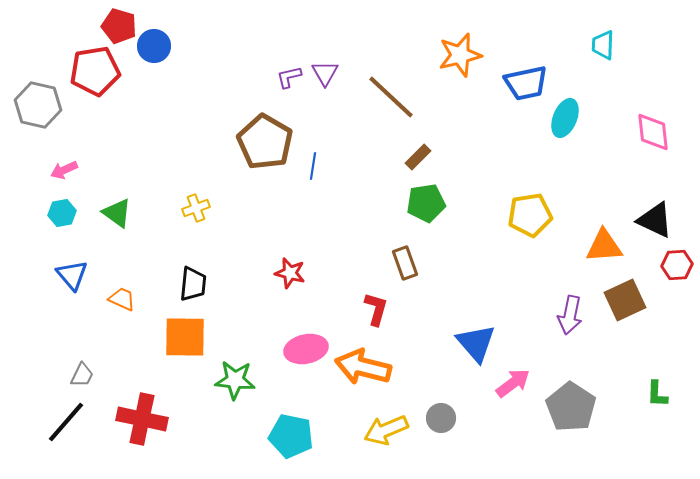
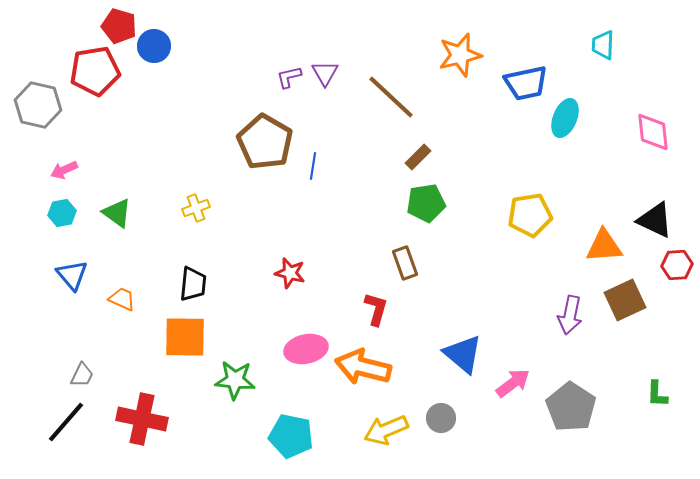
blue triangle at (476, 343): moved 13 px left, 11 px down; rotated 9 degrees counterclockwise
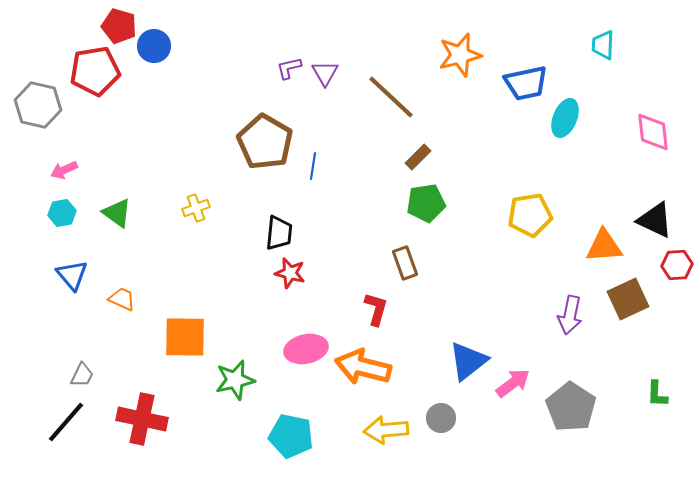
purple L-shape at (289, 77): moved 9 px up
black trapezoid at (193, 284): moved 86 px right, 51 px up
brown square at (625, 300): moved 3 px right, 1 px up
blue triangle at (463, 354): moved 5 px right, 7 px down; rotated 42 degrees clockwise
green star at (235, 380): rotated 18 degrees counterclockwise
yellow arrow at (386, 430): rotated 18 degrees clockwise
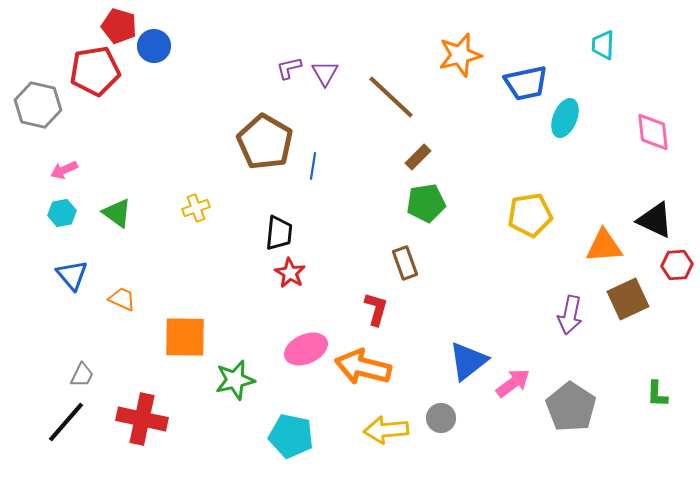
red star at (290, 273): rotated 16 degrees clockwise
pink ellipse at (306, 349): rotated 12 degrees counterclockwise
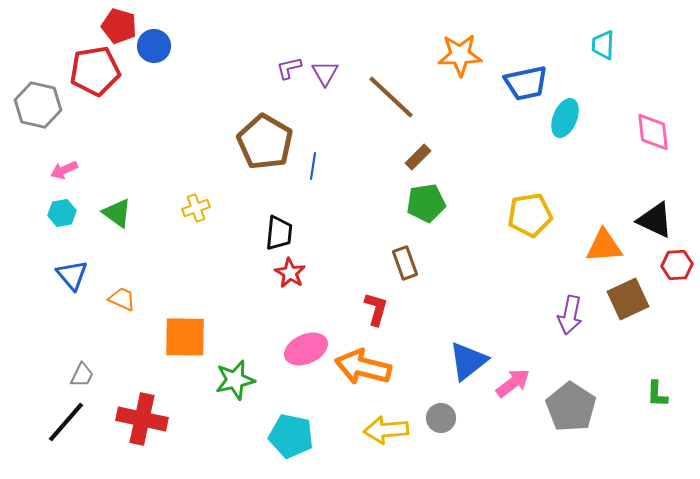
orange star at (460, 55): rotated 12 degrees clockwise
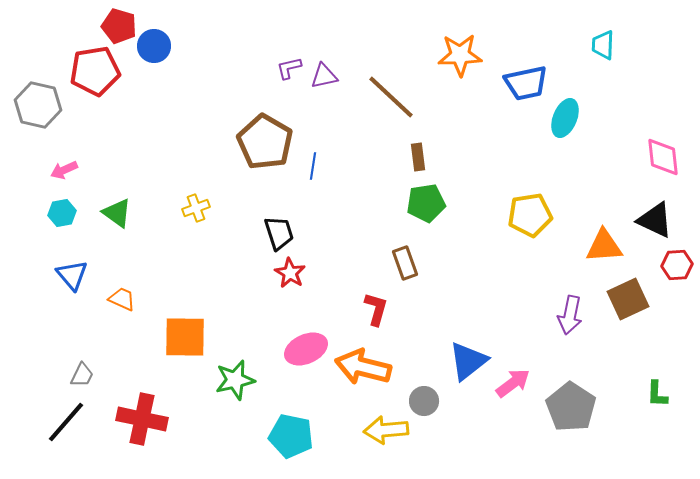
purple triangle at (325, 73): moved 1 px left, 3 px down; rotated 48 degrees clockwise
pink diamond at (653, 132): moved 10 px right, 25 px down
brown rectangle at (418, 157): rotated 52 degrees counterclockwise
black trapezoid at (279, 233): rotated 24 degrees counterclockwise
gray circle at (441, 418): moved 17 px left, 17 px up
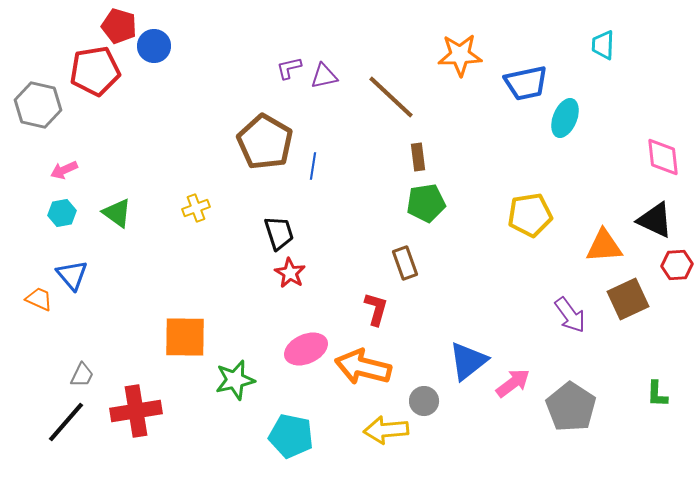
orange trapezoid at (122, 299): moved 83 px left
purple arrow at (570, 315): rotated 48 degrees counterclockwise
red cross at (142, 419): moved 6 px left, 8 px up; rotated 21 degrees counterclockwise
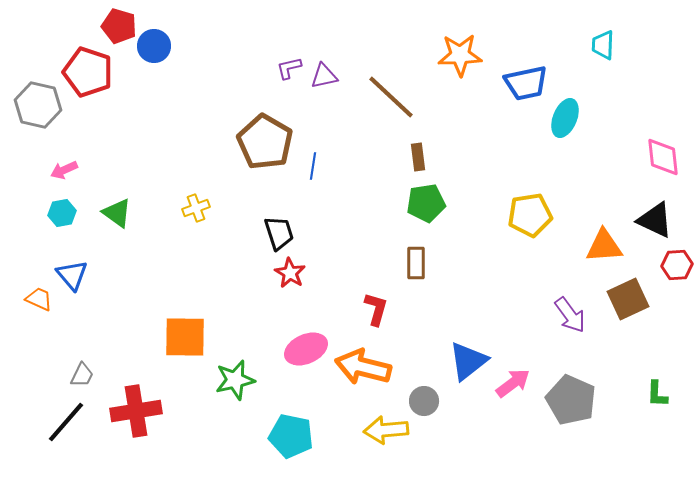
red pentagon at (95, 71): moved 7 px left, 1 px down; rotated 27 degrees clockwise
brown rectangle at (405, 263): moved 11 px right; rotated 20 degrees clockwise
gray pentagon at (571, 407): moved 7 px up; rotated 9 degrees counterclockwise
